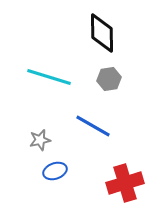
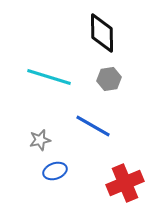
red cross: rotated 6 degrees counterclockwise
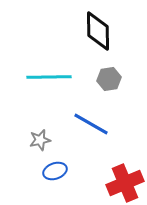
black diamond: moved 4 px left, 2 px up
cyan line: rotated 18 degrees counterclockwise
blue line: moved 2 px left, 2 px up
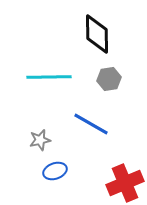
black diamond: moved 1 px left, 3 px down
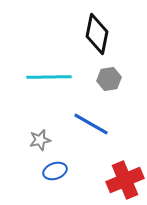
black diamond: rotated 12 degrees clockwise
red cross: moved 3 px up
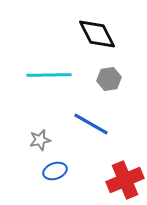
black diamond: rotated 39 degrees counterclockwise
cyan line: moved 2 px up
